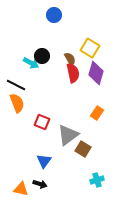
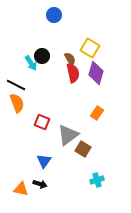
cyan arrow: rotated 28 degrees clockwise
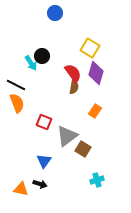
blue circle: moved 1 px right, 2 px up
brown semicircle: moved 4 px right, 28 px down; rotated 40 degrees clockwise
red semicircle: rotated 24 degrees counterclockwise
orange rectangle: moved 2 px left, 2 px up
red square: moved 2 px right
gray triangle: moved 1 px left, 1 px down
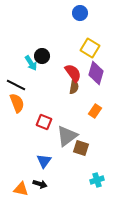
blue circle: moved 25 px right
brown square: moved 2 px left, 1 px up; rotated 14 degrees counterclockwise
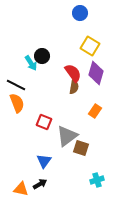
yellow square: moved 2 px up
black arrow: rotated 48 degrees counterclockwise
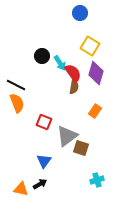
cyan arrow: moved 29 px right
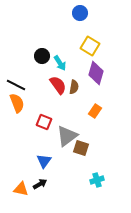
red semicircle: moved 15 px left, 12 px down
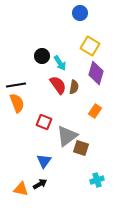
black line: rotated 36 degrees counterclockwise
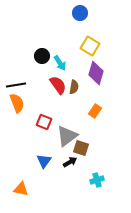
black arrow: moved 30 px right, 22 px up
